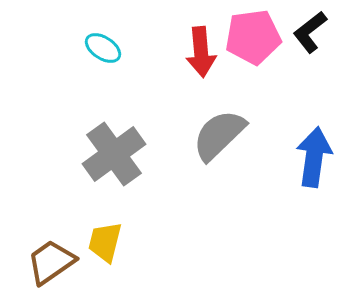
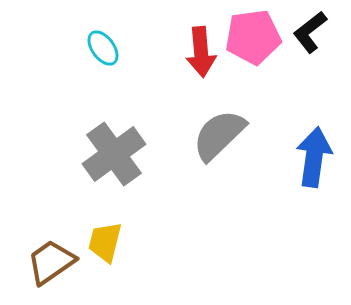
cyan ellipse: rotated 21 degrees clockwise
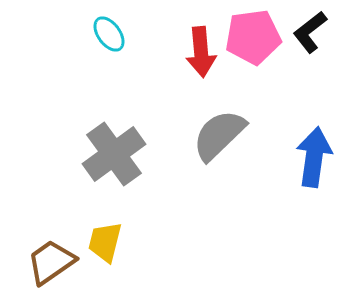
cyan ellipse: moved 6 px right, 14 px up
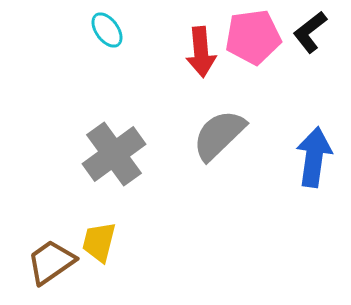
cyan ellipse: moved 2 px left, 4 px up
yellow trapezoid: moved 6 px left
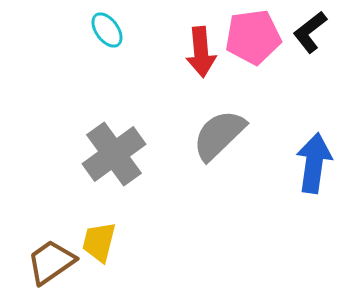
blue arrow: moved 6 px down
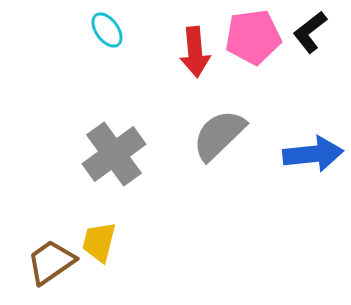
red arrow: moved 6 px left
blue arrow: moved 1 px left, 9 px up; rotated 76 degrees clockwise
